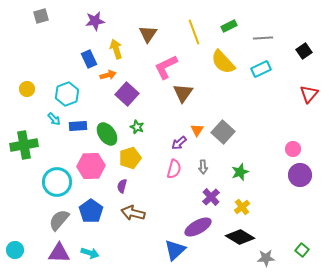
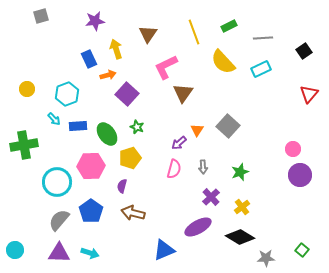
gray square at (223, 132): moved 5 px right, 6 px up
blue triangle at (175, 250): moved 11 px left; rotated 20 degrees clockwise
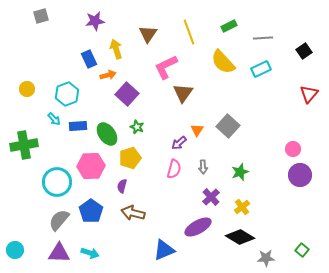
yellow line at (194, 32): moved 5 px left
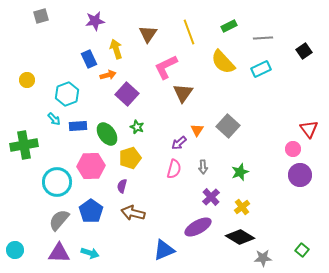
yellow circle at (27, 89): moved 9 px up
red triangle at (309, 94): moved 35 px down; rotated 18 degrees counterclockwise
gray star at (266, 258): moved 3 px left
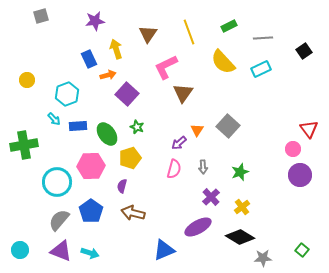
cyan circle at (15, 250): moved 5 px right
purple triangle at (59, 253): moved 2 px right, 2 px up; rotated 20 degrees clockwise
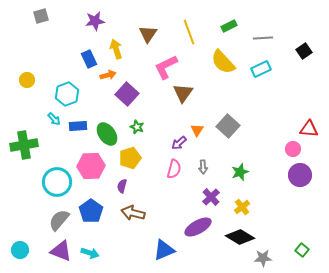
red triangle at (309, 129): rotated 48 degrees counterclockwise
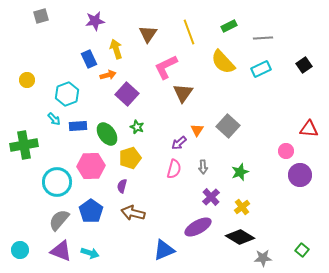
black square at (304, 51): moved 14 px down
pink circle at (293, 149): moved 7 px left, 2 px down
